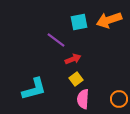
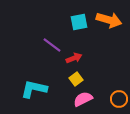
orange arrow: rotated 145 degrees counterclockwise
purple line: moved 4 px left, 5 px down
red arrow: moved 1 px right, 1 px up
cyan L-shape: rotated 152 degrees counterclockwise
pink semicircle: rotated 60 degrees clockwise
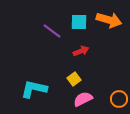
cyan square: rotated 12 degrees clockwise
purple line: moved 14 px up
red arrow: moved 7 px right, 7 px up
yellow square: moved 2 px left
